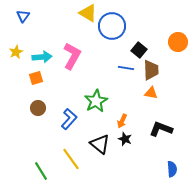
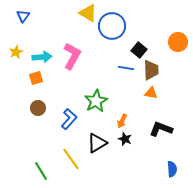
black triangle: moved 3 px left, 1 px up; rotated 50 degrees clockwise
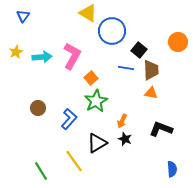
blue circle: moved 5 px down
orange square: moved 55 px right; rotated 24 degrees counterclockwise
yellow line: moved 3 px right, 2 px down
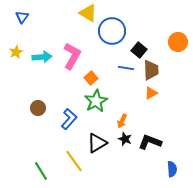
blue triangle: moved 1 px left, 1 px down
orange triangle: rotated 40 degrees counterclockwise
black L-shape: moved 11 px left, 13 px down
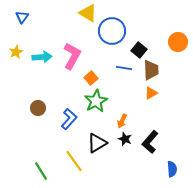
blue line: moved 2 px left
black L-shape: rotated 70 degrees counterclockwise
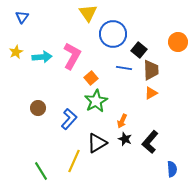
yellow triangle: rotated 24 degrees clockwise
blue circle: moved 1 px right, 3 px down
yellow line: rotated 60 degrees clockwise
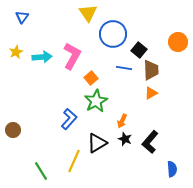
brown circle: moved 25 px left, 22 px down
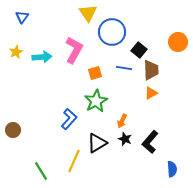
blue circle: moved 1 px left, 2 px up
pink L-shape: moved 2 px right, 6 px up
orange square: moved 4 px right, 5 px up; rotated 24 degrees clockwise
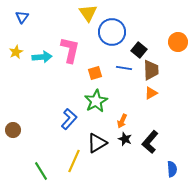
pink L-shape: moved 4 px left; rotated 16 degrees counterclockwise
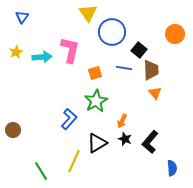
orange circle: moved 3 px left, 8 px up
orange triangle: moved 4 px right; rotated 40 degrees counterclockwise
blue semicircle: moved 1 px up
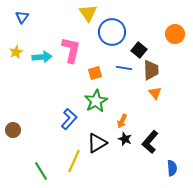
pink L-shape: moved 1 px right
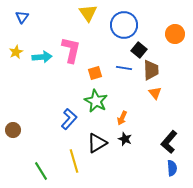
blue circle: moved 12 px right, 7 px up
green star: rotated 15 degrees counterclockwise
orange arrow: moved 3 px up
black L-shape: moved 19 px right
yellow line: rotated 40 degrees counterclockwise
